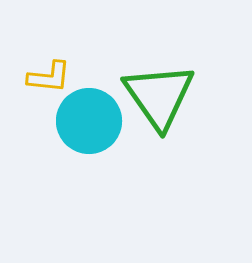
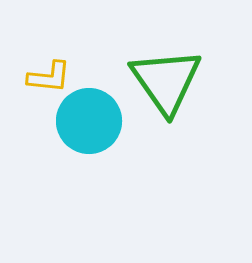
green triangle: moved 7 px right, 15 px up
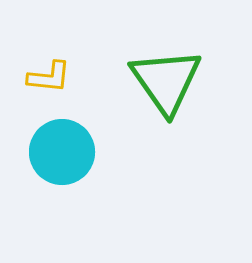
cyan circle: moved 27 px left, 31 px down
